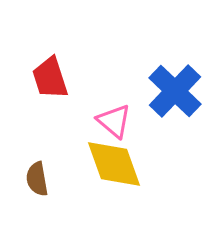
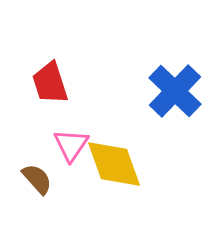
red trapezoid: moved 5 px down
pink triangle: moved 43 px left, 24 px down; rotated 24 degrees clockwise
brown semicircle: rotated 148 degrees clockwise
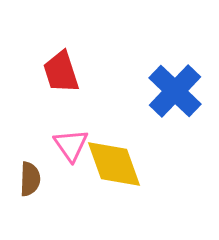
red trapezoid: moved 11 px right, 11 px up
pink triangle: rotated 9 degrees counterclockwise
brown semicircle: moved 7 px left; rotated 44 degrees clockwise
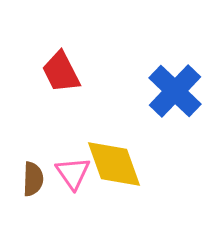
red trapezoid: rotated 9 degrees counterclockwise
pink triangle: moved 2 px right, 28 px down
brown semicircle: moved 3 px right
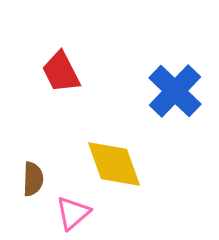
pink triangle: moved 40 px down; rotated 24 degrees clockwise
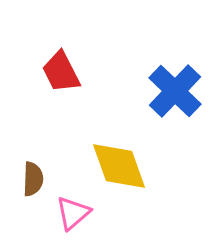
yellow diamond: moved 5 px right, 2 px down
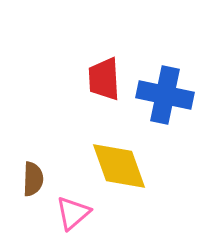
red trapezoid: moved 43 px right, 7 px down; rotated 24 degrees clockwise
blue cross: moved 10 px left, 4 px down; rotated 32 degrees counterclockwise
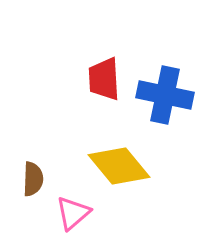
yellow diamond: rotated 20 degrees counterclockwise
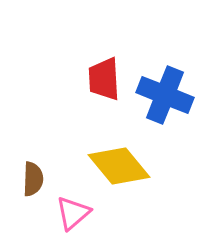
blue cross: rotated 10 degrees clockwise
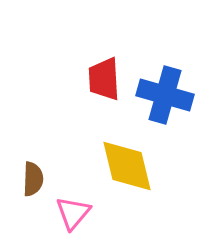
blue cross: rotated 6 degrees counterclockwise
yellow diamond: moved 8 px right; rotated 26 degrees clockwise
pink triangle: rotated 9 degrees counterclockwise
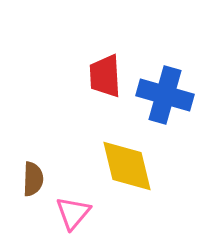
red trapezoid: moved 1 px right, 3 px up
